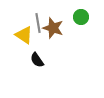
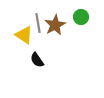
brown star: moved 2 px right, 3 px up; rotated 25 degrees clockwise
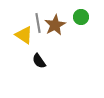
black semicircle: moved 2 px right, 1 px down
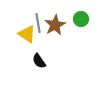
green circle: moved 2 px down
yellow triangle: moved 3 px right, 1 px up
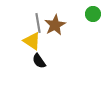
green circle: moved 12 px right, 5 px up
yellow triangle: moved 5 px right, 7 px down
